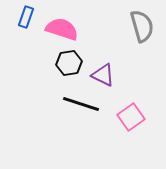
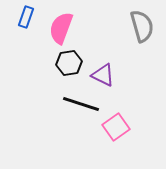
pink semicircle: moved 1 px left, 1 px up; rotated 88 degrees counterclockwise
pink square: moved 15 px left, 10 px down
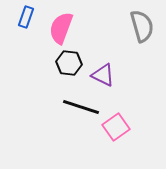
black hexagon: rotated 15 degrees clockwise
black line: moved 3 px down
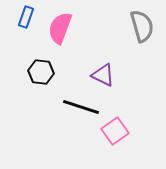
pink semicircle: moved 1 px left
black hexagon: moved 28 px left, 9 px down
pink square: moved 1 px left, 4 px down
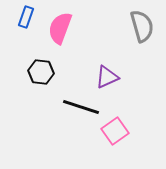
purple triangle: moved 4 px right, 2 px down; rotated 50 degrees counterclockwise
